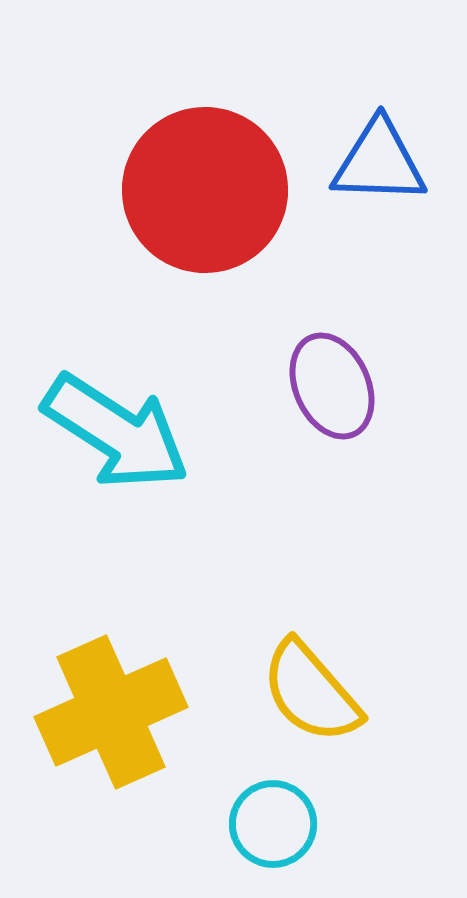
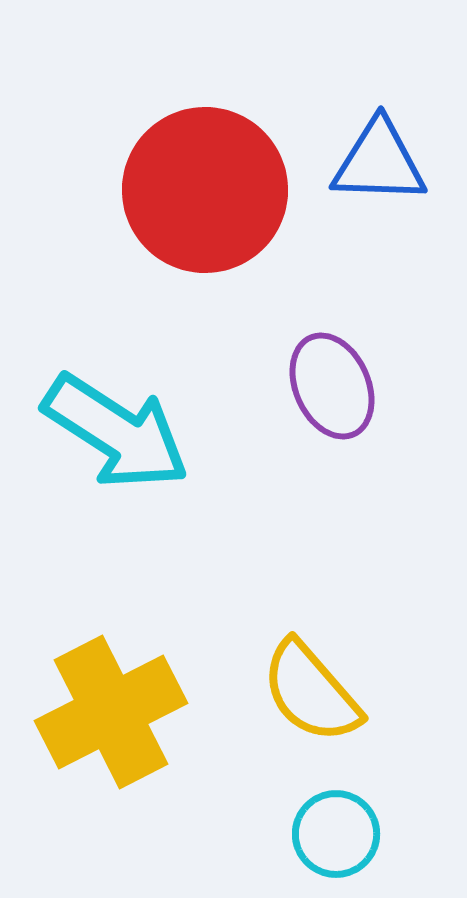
yellow cross: rotated 3 degrees counterclockwise
cyan circle: moved 63 px right, 10 px down
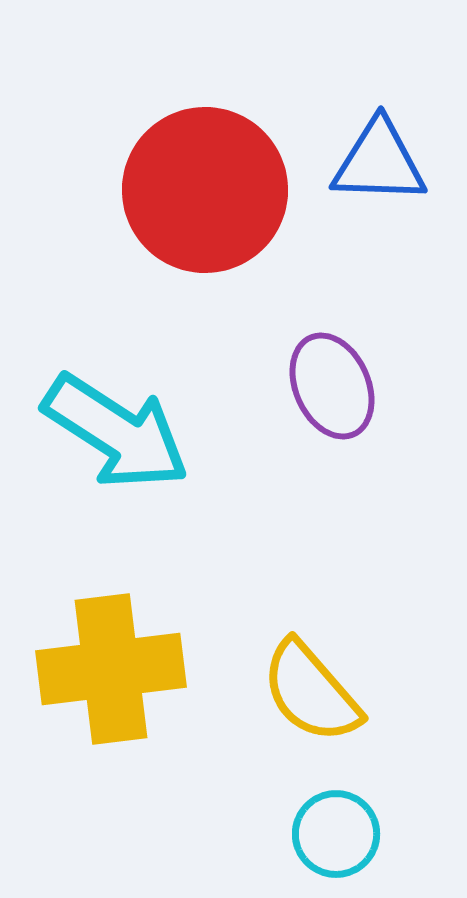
yellow cross: moved 43 px up; rotated 20 degrees clockwise
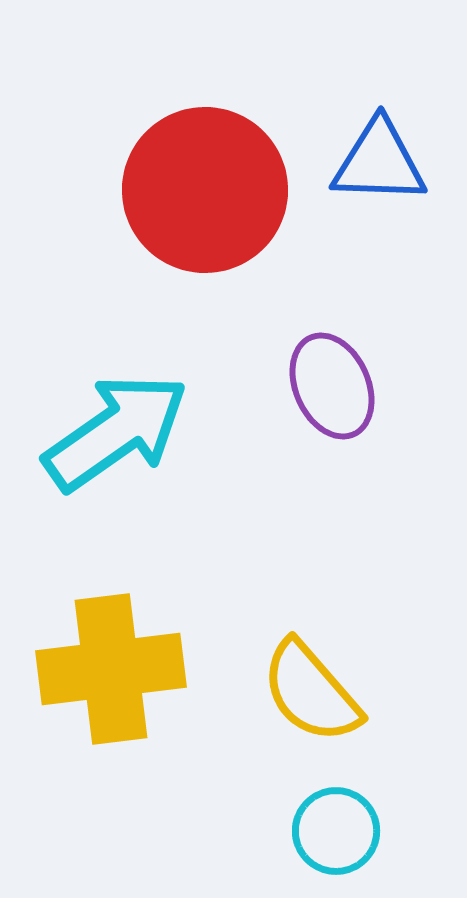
cyan arrow: rotated 68 degrees counterclockwise
cyan circle: moved 3 px up
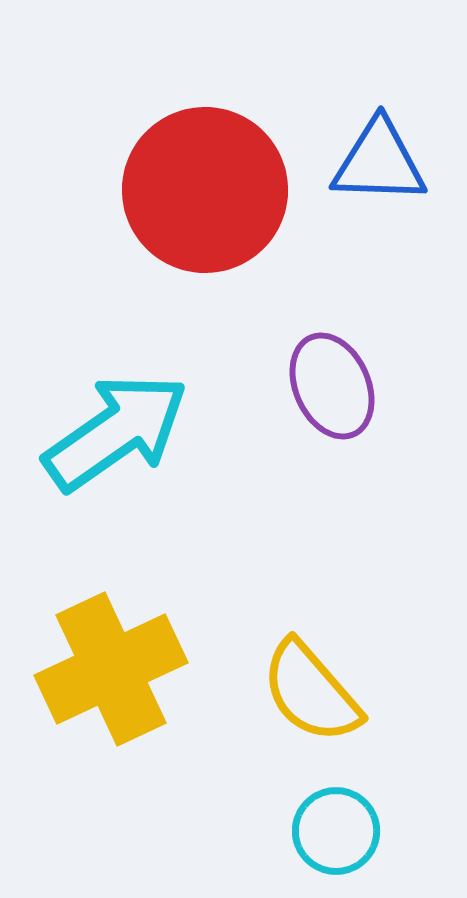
yellow cross: rotated 18 degrees counterclockwise
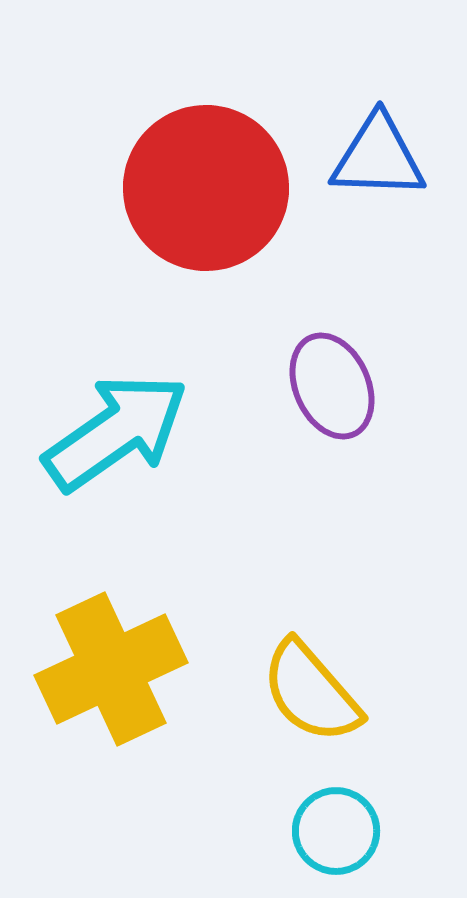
blue triangle: moved 1 px left, 5 px up
red circle: moved 1 px right, 2 px up
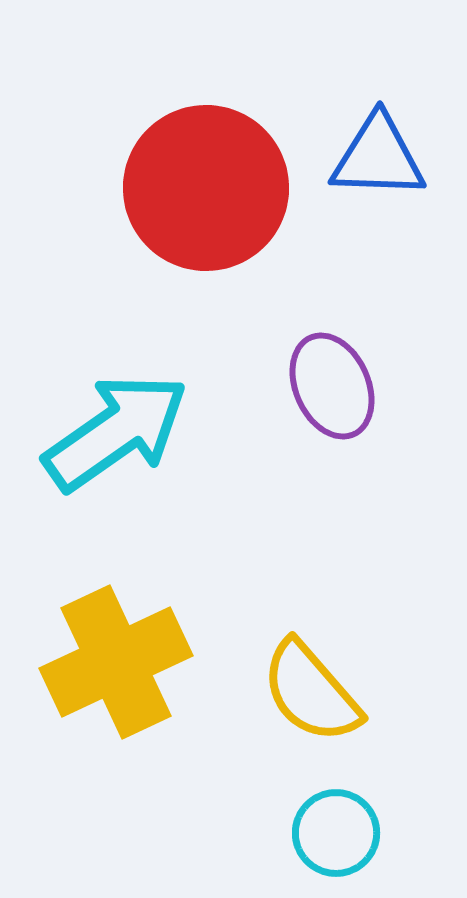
yellow cross: moved 5 px right, 7 px up
cyan circle: moved 2 px down
